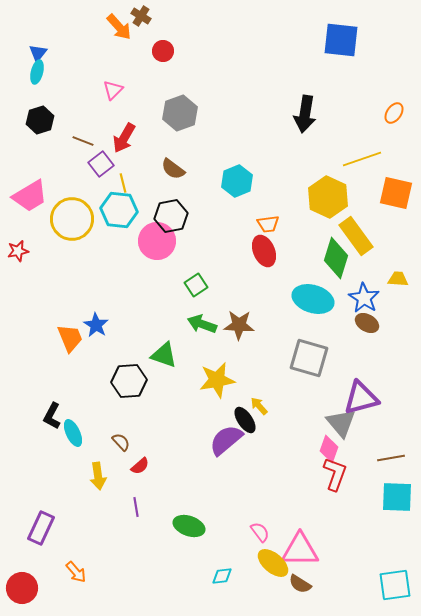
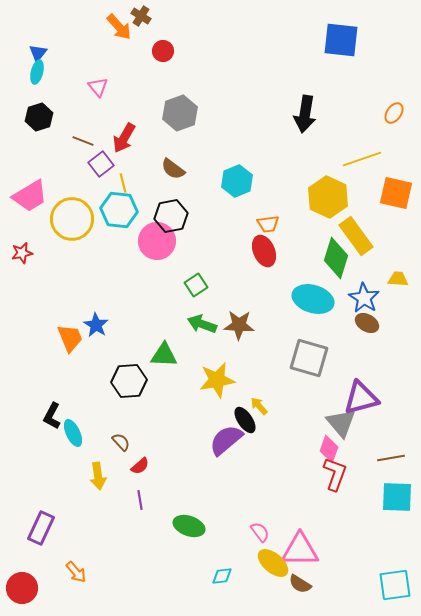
pink triangle at (113, 90): moved 15 px left, 3 px up; rotated 25 degrees counterclockwise
black hexagon at (40, 120): moved 1 px left, 3 px up
red star at (18, 251): moved 4 px right, 2 px down
green triangle at (164, 355): rotated 16 degrees counterclockwise
purple line at (136, 507): moved 4 px right, 7 px up
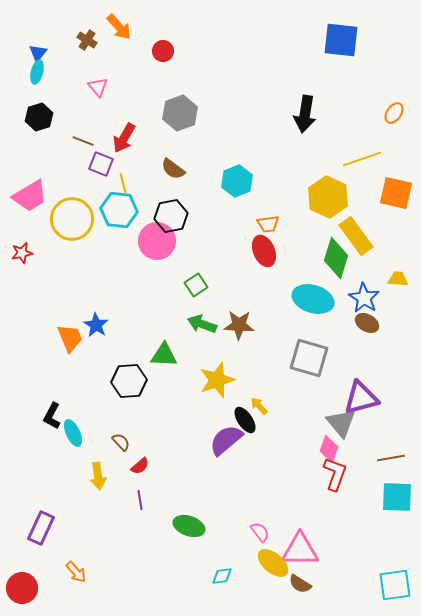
brown cross at (141, 16): moved 54 px left, 24 px down
purple square at (101, 164): rotated 30 degrees counterclockwise
yellow star at (217, 380): rotated 9 degrees counterclockwise
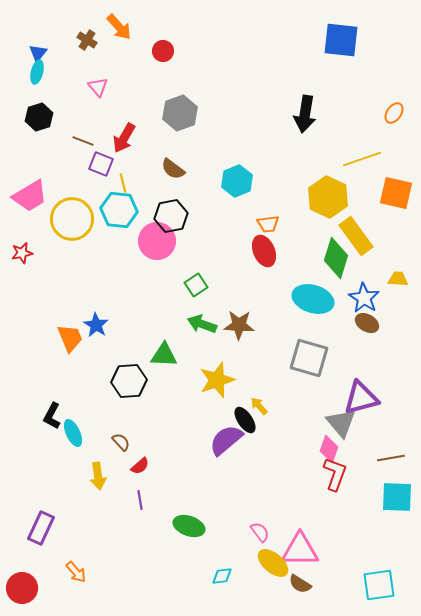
cyan square at (395, 585): moved 16 px left
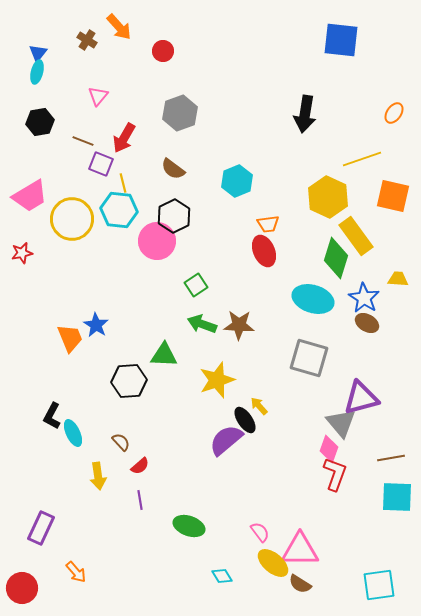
pink triangle at (98, 87): moved 9 px down; rotated 20 degrees clockwise
black hexagon at (39, 117): moved 1 px right, 5 px down; rotated 8 degrees clockwise
orange square at (396, 193): moved 3 px left, 3 px down
black hexagon at (171, 216): moved 3 px right; rotated 16 degrees counterclockwise
cyan diamond at (222, 576): rotated 65 degrees clockwise
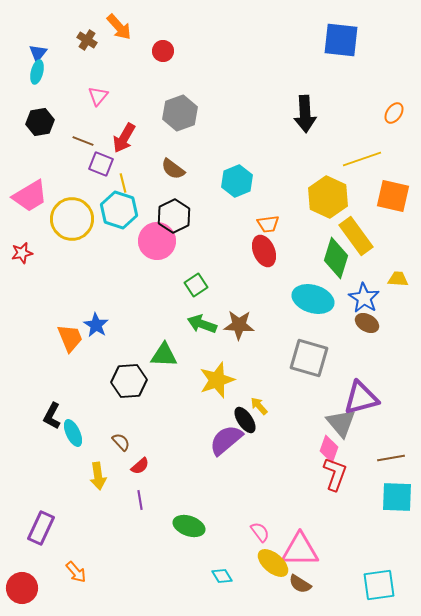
black arrow at (305, 114): rotated 12 degrees counterclockwise
cyan hexagon at (119, 210): rotated 12 degrees clockwise
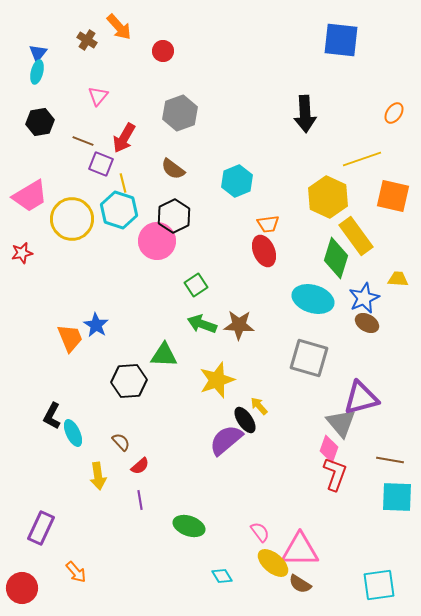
blue star at (364, 298): rotated 16 degrees clockwise
brown line at (391, 458): moved 1 px left, 2 px down; rotated 20 degrees clockwise
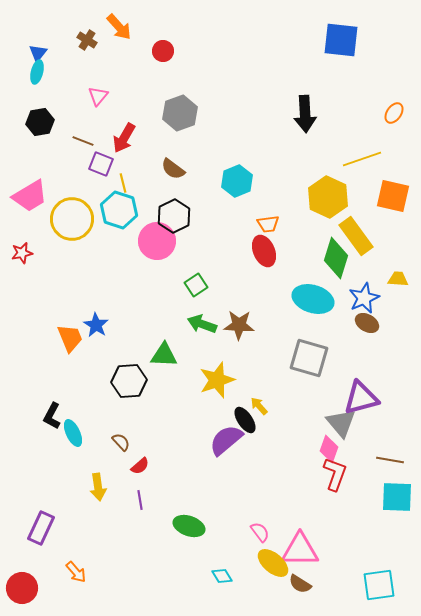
yellow arrow at (98, 476): moved 11 px down
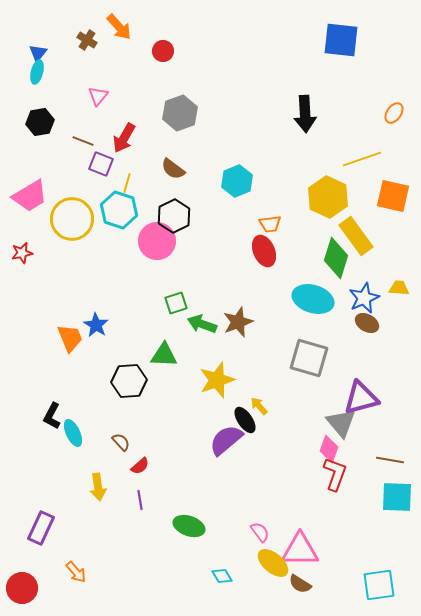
yellow line at (123, 183): moved 4 px right; rotated 30 degrees clockwise
orange trapezoid at (268, 224): moved 2 px right
yellow trapezoid at (398, 279): moved 1 px right, 9 px down
green square at (196, 285): moved 20 px left, 18 px down; rotated 15 degrees clockwise
brown star at (239, 325): moved 1 px left, 3 px up; rotated 24 degrees counterclockwise
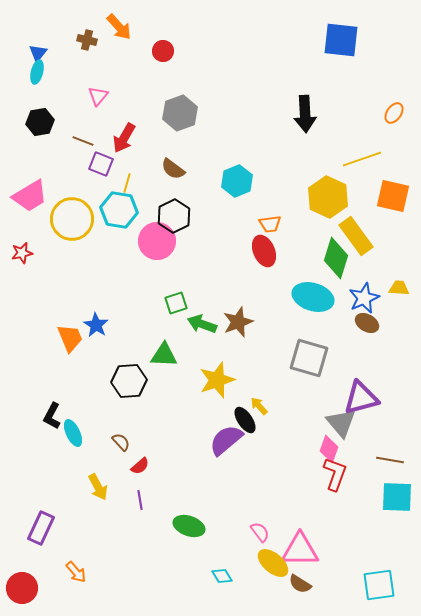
brown cross at (87, 40): rotated 18 degrees counterclockwise
cyan hexagon at (119, 210): rotated 9 degrees counterclockwise
cyan ellipse at (313, 299): moved 2 px up
yellow arrow at (98, 487): rotated 20 degrees counterclockwise
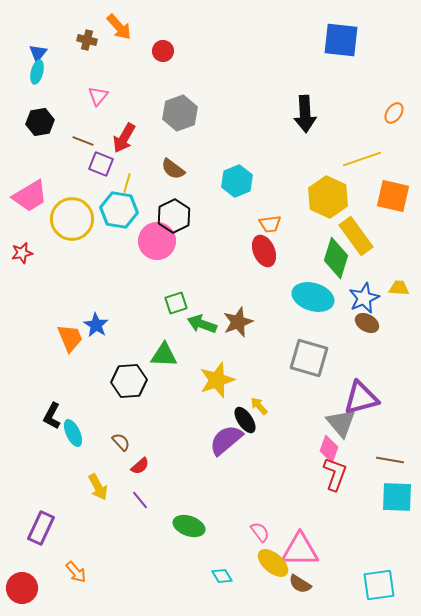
purple line at (140, 500): rotated 30 degrees counterclockwise
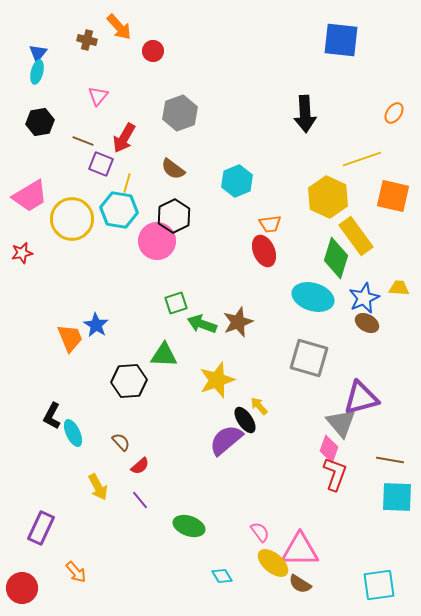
red circle at (163, 51): moved 10 px left
